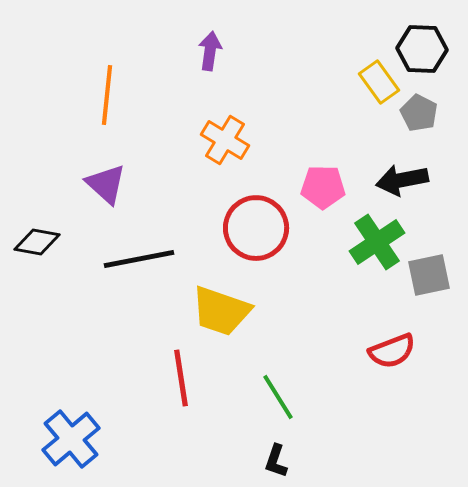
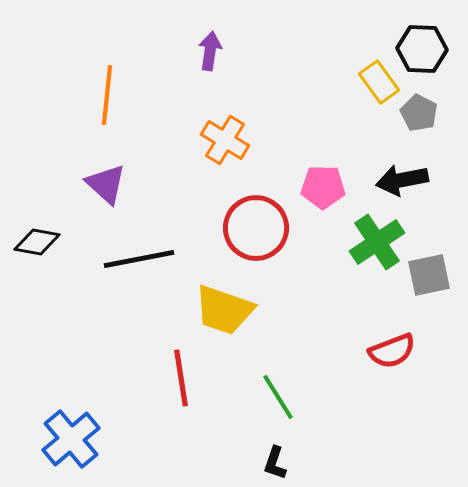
yellow trapezoid: moved 3 px right, 1 px up
black L-shape: moved 1 px left, 2 px down
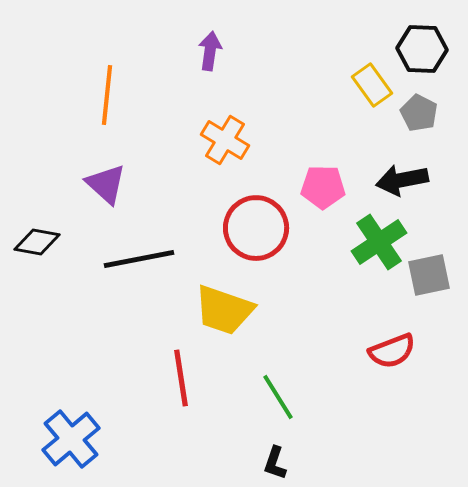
yellow rectangle: moved 7 px left, 3 px down
green cross: moved 2 px right
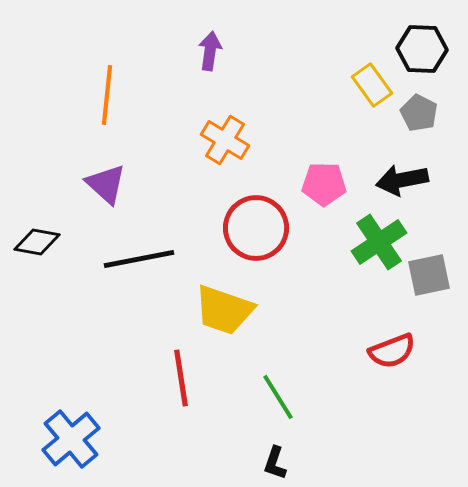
pink pentagon: moved 1 px right, 3 px up
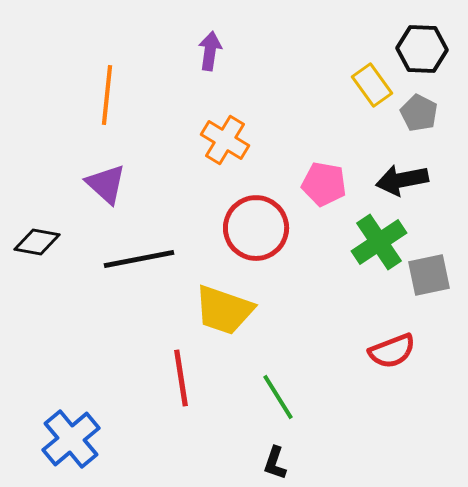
pink pentagon: rotated 9 degrees clockwise
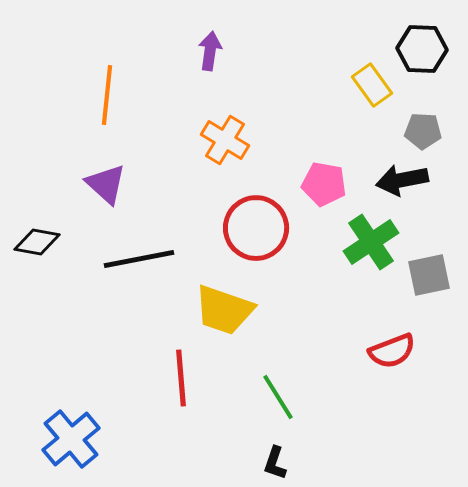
gray pentagon: moved 4 px right, 18 px down; rotated 24 degrees counterclockwise
green cross: moved 8 px left
red line: rotated 4 degrees clockwise
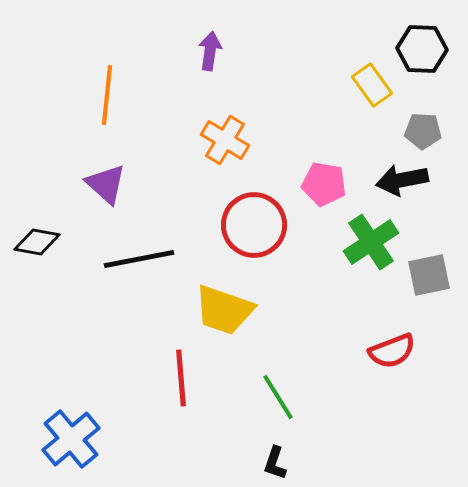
red circle: moved 2 px left, 3 px up
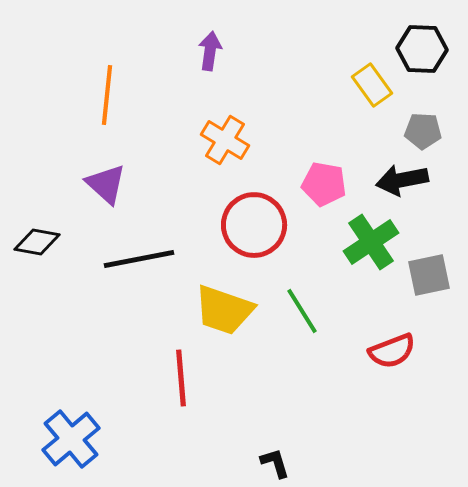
green line: moved 24 px right, 86 px up
black L-shape: rotated 144 degrees clockwise
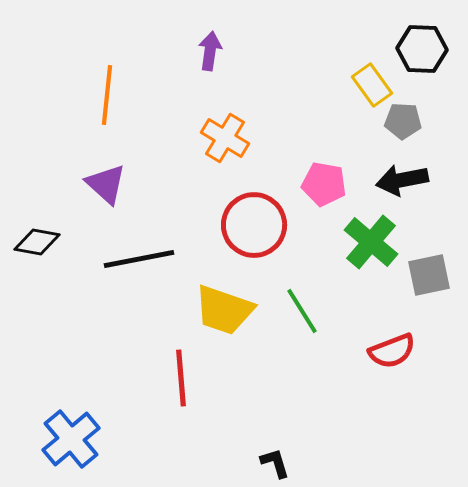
gray pentagon: moved 20 px left, 10 px up
orange cross: moved 2 px up
green cross: rotated 16 degrees counterclockwise
